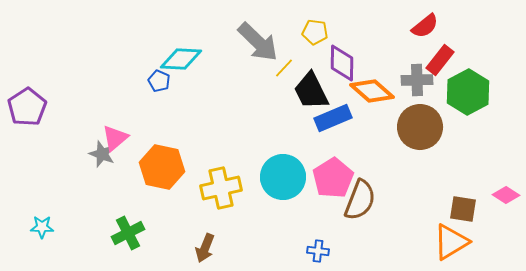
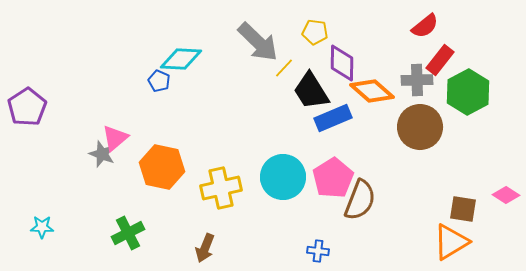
black trapezoid: rotated 6 degrees counterclockwise
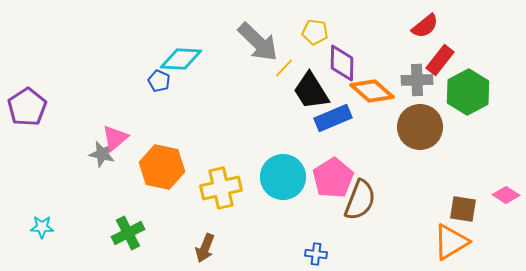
gray star: rotated 8 degrees counterclockwise
blue cross: moved 2 px left, 3 px down
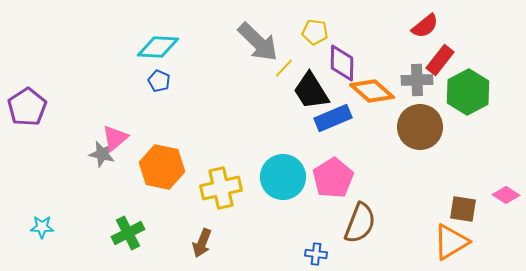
cyan diamond: moved 23 px left, 12 px up
brown semicircle: moved 23 px down
brown arrow: moved 3 px left, 5 px up
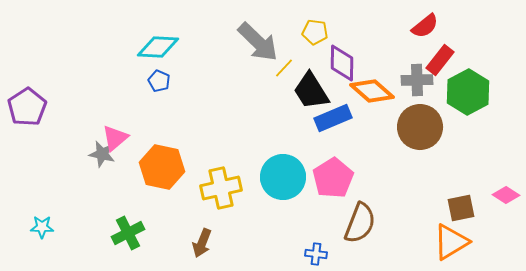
brown square: moved 2 px left, 1 px up; rotated 20 degrees counterclockwise
